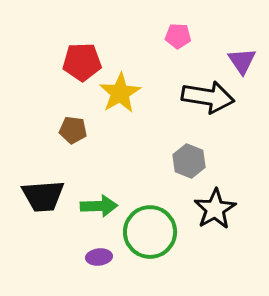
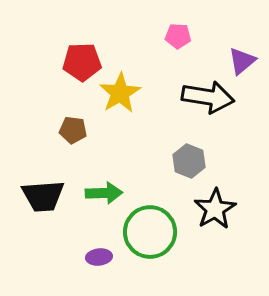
purple triangle: rotated 24 degrees clockwise
green arrow: moved 5 px right, 13 px up
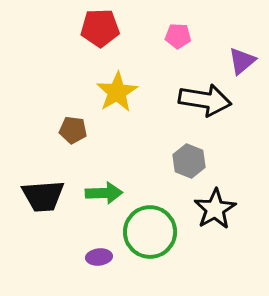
red pentagon: moved 18 px right, 34 px up
yellow star: moved 3 px left, 1 px up
black arrow: moved 3 px left, 3 px down
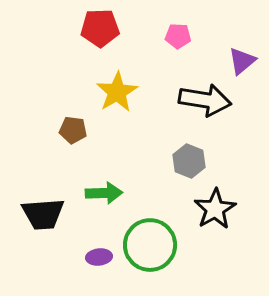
black trapezoid: moved 18 px down
green circle: moved 13 px down
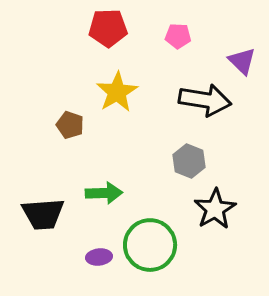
red pentagon: moved 8 px right
purple triangle: rotated 36 degrees counterclockwise
brown pentagon: moved 3 px left, 5 px up; rotated 12 degrees clockwise
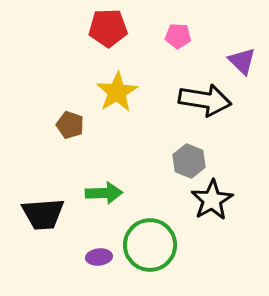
black star: moved 3 px left, 9 px up
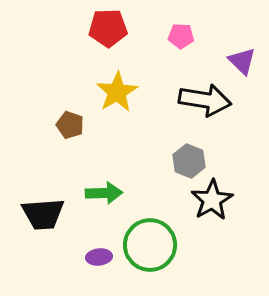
pink pentagon: moved 3 px right
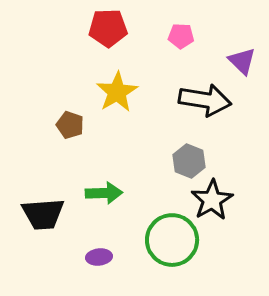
green circle: moved 22 px right, 5 px up
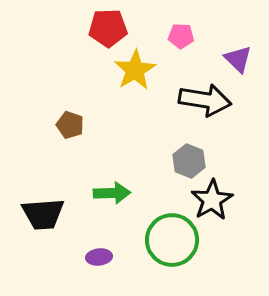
purple triangle: moved 4 px left, 2 px up
yellow star: moved 18 px right, 22 px up
green arrow: moved 8 px right
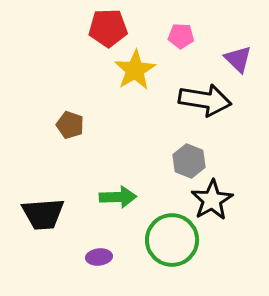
green arrow: moved 6 px right, 4 px down
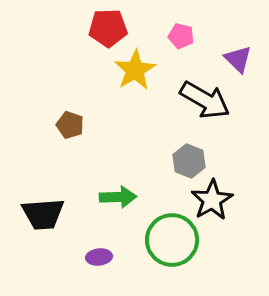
pink pentagon: rotated 10 degrees clockwise
black arrow: rotated 21 degrees clockwise
